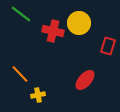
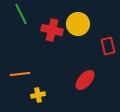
green line: rotated 25 degrees clockwise
yellow circle: moved 1 px left, 1 px down
red cross: moved 1 px left, 1 px up
red rectangle: rotated 30 degrees counterclockwise
orange line: rotated 54 degrees counterclockwise
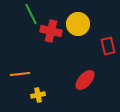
green line: moved 10 px right
red cross: moved 1 px left, 1 px down
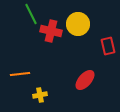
yellow cross: moved 2 px right
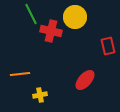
yellow circle: moved 3 px left, 7 px up
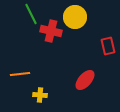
yellow cross: rotated 16 degrees clockwise
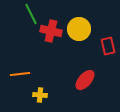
yellow circle: moved 4 px right, 12 px down
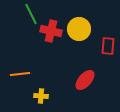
red rectangle: rotated 18 degrees clockwise
yellow cross: moved 1 px right, 1 px down
